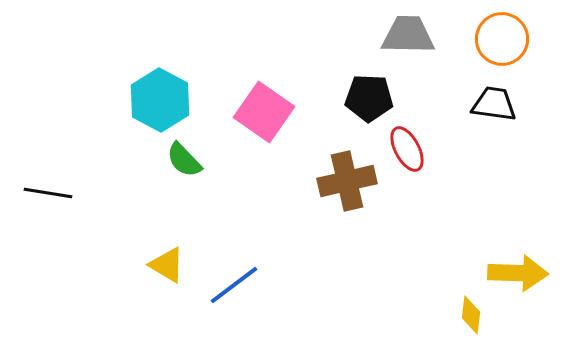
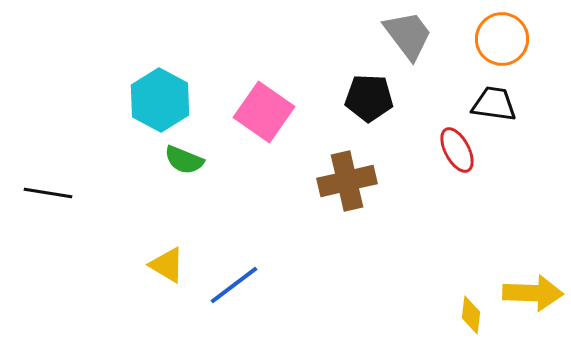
gray trapezoid: rotated 52 degrees clockwise
red ellipse: moved 50 px right, 1 px down
green semicircle: rotated 24 degrees counterclockwise
yellow arrow: moved 15 px right, 20 px down
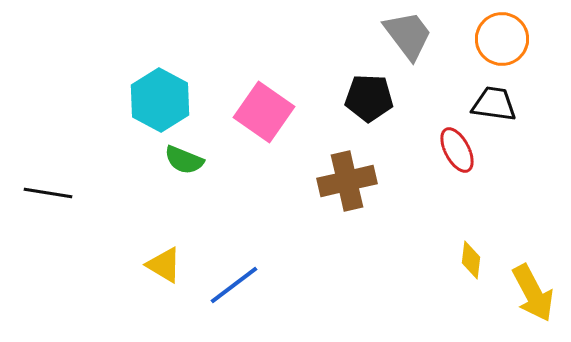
yellow triangle: moved 3 px left
yellow arrow: rotated 60 degrees clockwise
yellow diamond: moved 55 px up
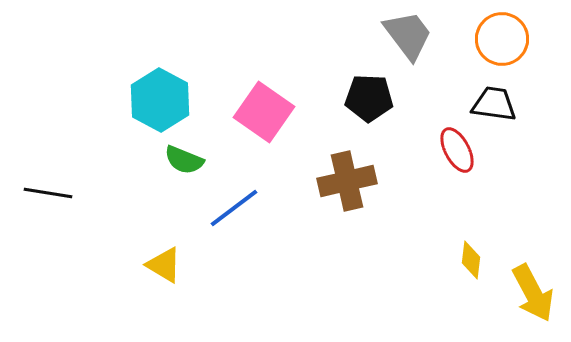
blue line: moved 77 px up
